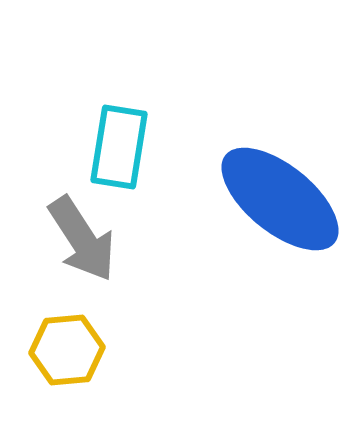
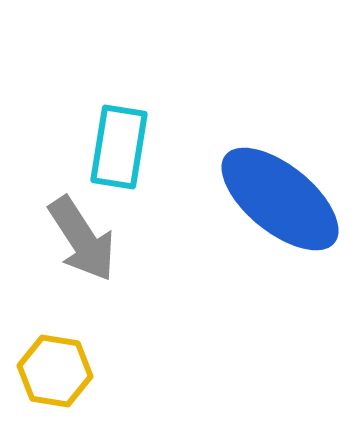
yellow hexagon: moved 12 px left, 21 px down; rotated 14 degrees clockwise
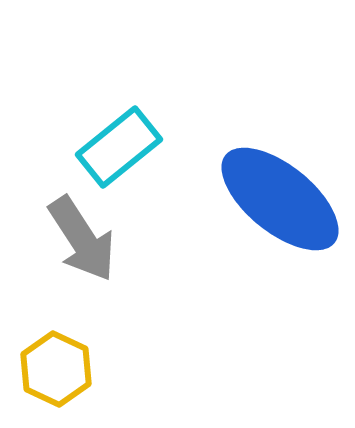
cyan rectangle: rotated 42 degrees clockwise
yellow hexagon: moved 1 px right, 2 px up; rotated 16 degrees clockwise
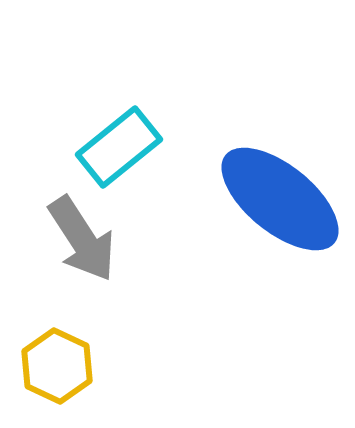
yellow hexagon: moved 1 px right, 3 px up
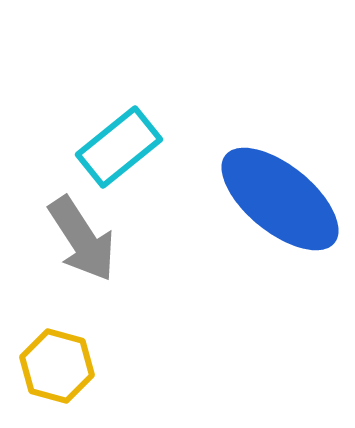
yellow hexagon: rotated 10 degrees counterclockwise
